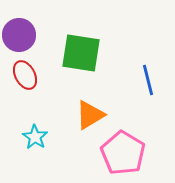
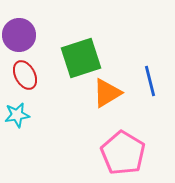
green square: moved 5 px down; rotated 27 degrees counterclockwise
blue line: moved 2 px right, 1 px down
orange triangle: moved 17 px right, 22 px up
cyan star: moved 18 px left, 22 px up; rotated 30 degrees clockwise
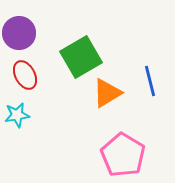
purple circle: moved 2 px up
green square: moved 1 px up; rotated 12 degrees counterclockwise
pink pentagon: moved 2 px down
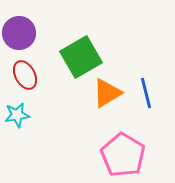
blue line: moved 4 px left, 12 px down
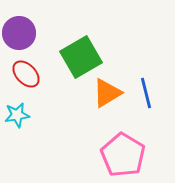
red ellipse: moved 1 px right, 1 px up; rotated 16 degrees counterclockwise
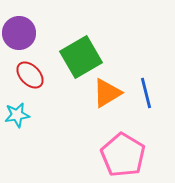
red ellipse: moved 4 px right, 1 px down
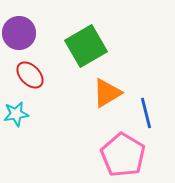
green square: moved 5 px right, 11 px up
blue line: moved 20 px down
cyan star: moved 1 px left, 1 px up
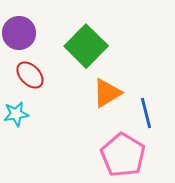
green square: rotated 15 degrees counterclockwise
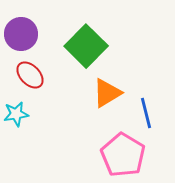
purple circle: moved 2 px right, 1 px down
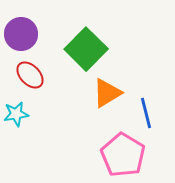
green square: moved 3 px down
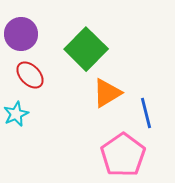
cyan star: rotated 15 degrees counterclockwise
pink pentagon: rotated 6 degrees clockwise
